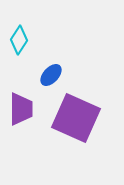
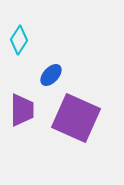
purple trapezoid: moved 1 px right, 1 px down
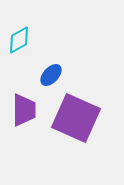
cyan diamond: rotated 28 degrees clockwise
purple trapezoid: moved 2 px right
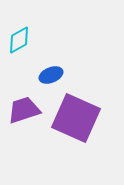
blue ellipse: rotated 25 degrees clockwise
purple trapezoid: rotated 108 degrees counterclockwise
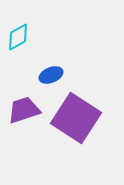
cyan diamond: moved 1 px left, 3 px up
purple square: rotated 9 degrees clockwise
